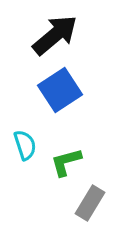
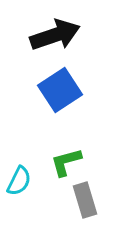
black arrow: rotated 21 degrees clockwise
cyan semicircle: moved 6 px left, 36 px down; rotated 44 degrees clockwise
gray rectangle: moved 5 px left, 3 px up; rotated 48 degrees counterclockwise
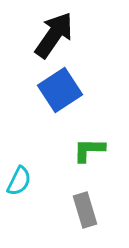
black arrow: moved 1 px left; rotated 36 degrees counterclockwise
green L-shape: moved 23 px right, 12 px up; rotated 16 degrees clockwise
gray rectangle: moved 10 px down
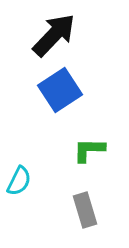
black arrow: rotated 9 degrees clockwise
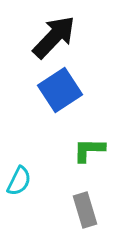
black arrow: moved 2 px down
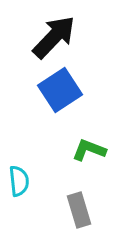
green L-shape: rotated 20 degrees clockwise
cyan semicircle: rotated 32 degrees counterclockwise
gray rectangle: moved 6 px left
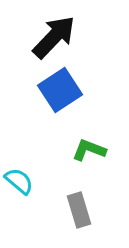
cyan semicircle: rotated 44 degrees counterclockwise
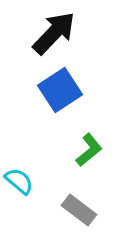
black arrow: moved 4 px up
green L-shape: rotated 120 degrees clockwise
gray rectangle: rotated 36 degrees counterclockwise
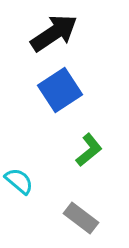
black arrow: rotated 12 degrees clockwise
gray rectangle: moved 2 px right, 8 px down
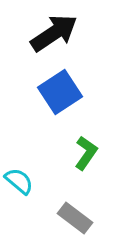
blue square: moved 2 px down
green L-shape: moved 3 px left, 3 px down; rotated 16 degrees counterclockwise
gray rectangle: moved 6 px left
